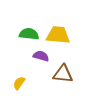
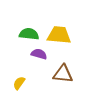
yellow trapezoid: moved 1 px right
purple semicircle: moved 2 px left, 2 px up
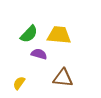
green semicircle: rotated 126 degrees clockwise
brown triangle: moved 4 px down
